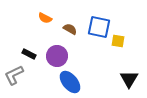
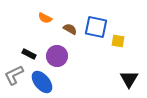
blue square: moved 3 px left
blue ellipse: moved 28 px left
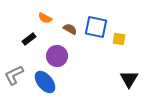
yellow square: moved 1 px right, 2 px up
black rectangle: moved 15 px up; rotated 64 degrees counterclockwise
blue ellipse: moved 3 px right
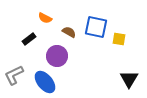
brown semicircle: moved 1 px left, 3 px down
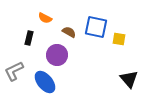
black rectangle: moved 1 px up; rotated 40 degrees counterclockwise
purple circle: moved 1 px up
gray L-shape: moved 4 px up
black triangle: rotated 12 degrees counterclockwise
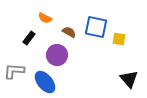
black rectangle: rotated 24 degrees clockwise
gray L-shape: rotated 30 degrees clockwise
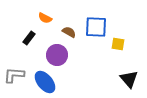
blue square: rotated 10 degrees counterclockwise
yellow square: moved 1 px left, 5 px down
gray L-shape: moved 4 px down
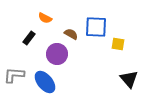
brown semicircle: moved 2 px right, 2 px down
purple circle: moved 1 px up
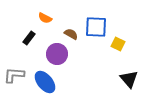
yellow square: rotated 16 degrees clockwise
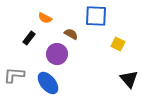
blue square: moved 11 px up
blue ellipse: moved 3 px right, 1 px down
